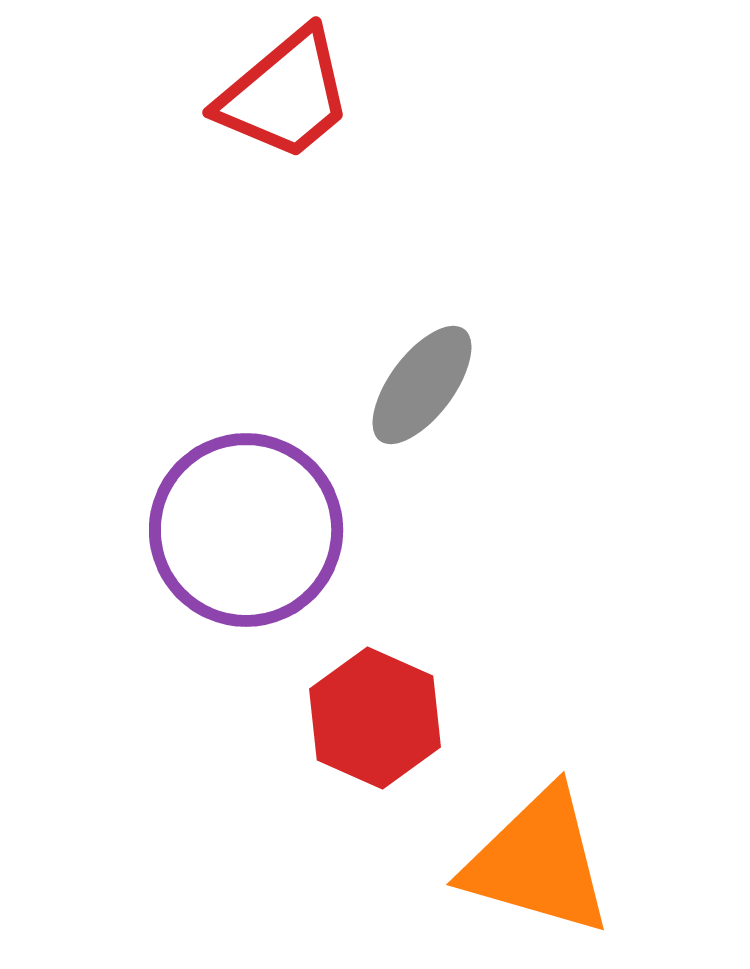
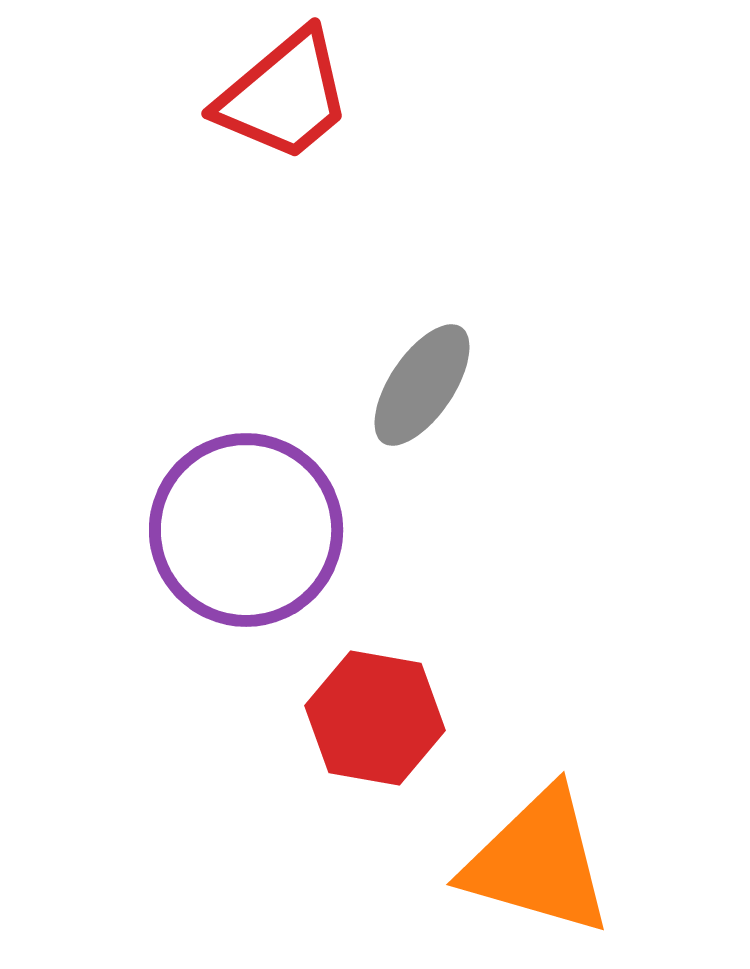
red trapezoid: moved 1 px left, 1 px down
gray ellipse: rotated 3 degrees counterclockwise
red hexagon: rotated 14 degrees counterclockwise
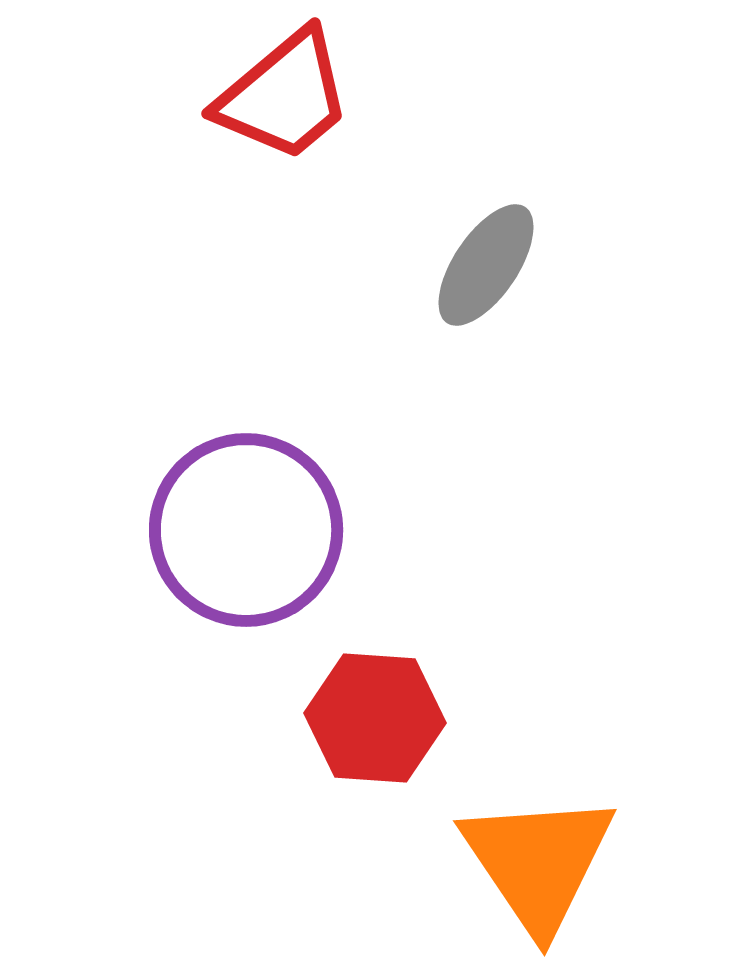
gray ellipse: moved 64 px right, 120 px up
red hexagon: rotated 6 degrees counterclockwise
orange triangle: rotated 40 degrees clockwise
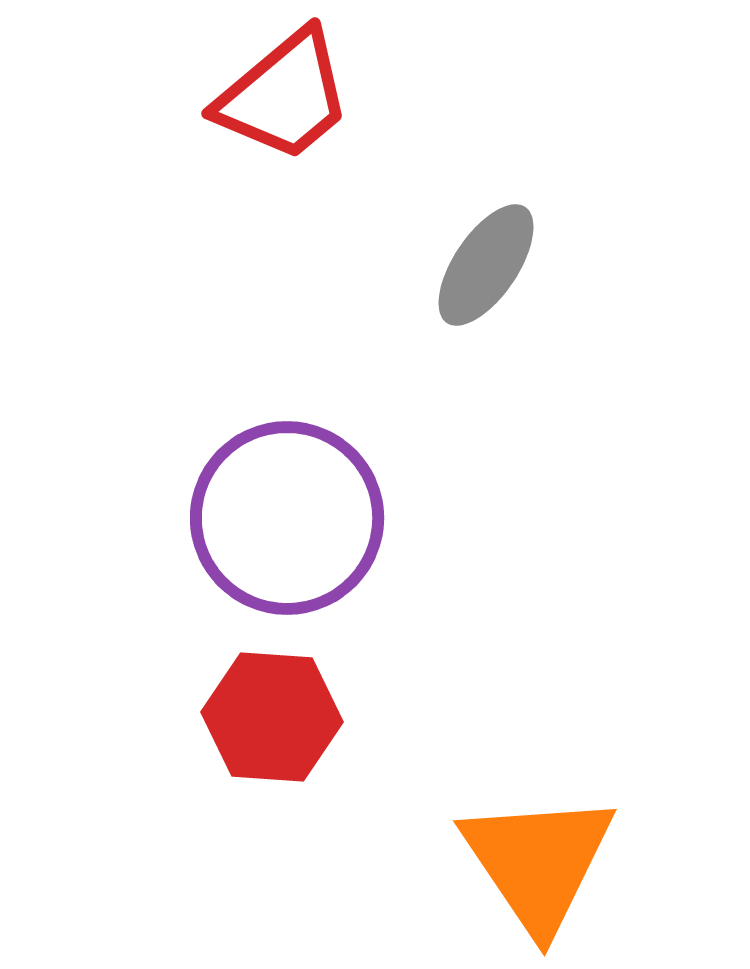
purple circle: moved 41 px right, 12 px up
red hexagon: moved 103 px left, 1 px up
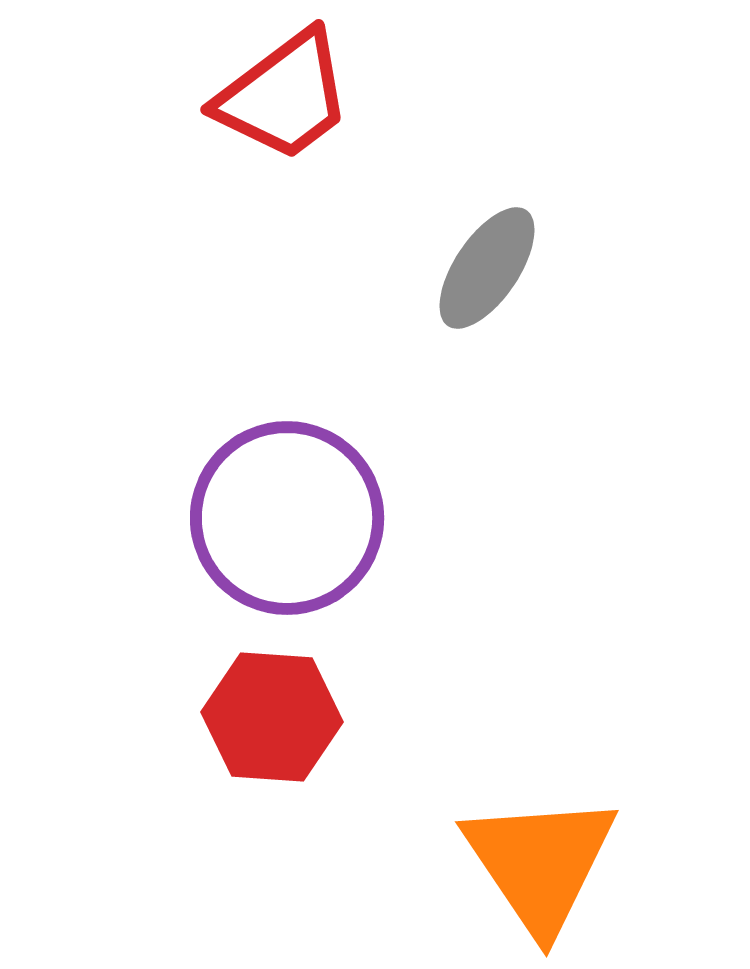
red trapezoid: rotated 3 degrees clockwise
gray ellipse: moved 1 px right, 3 px down
orange triangle: moved 2 px right, 1 px down
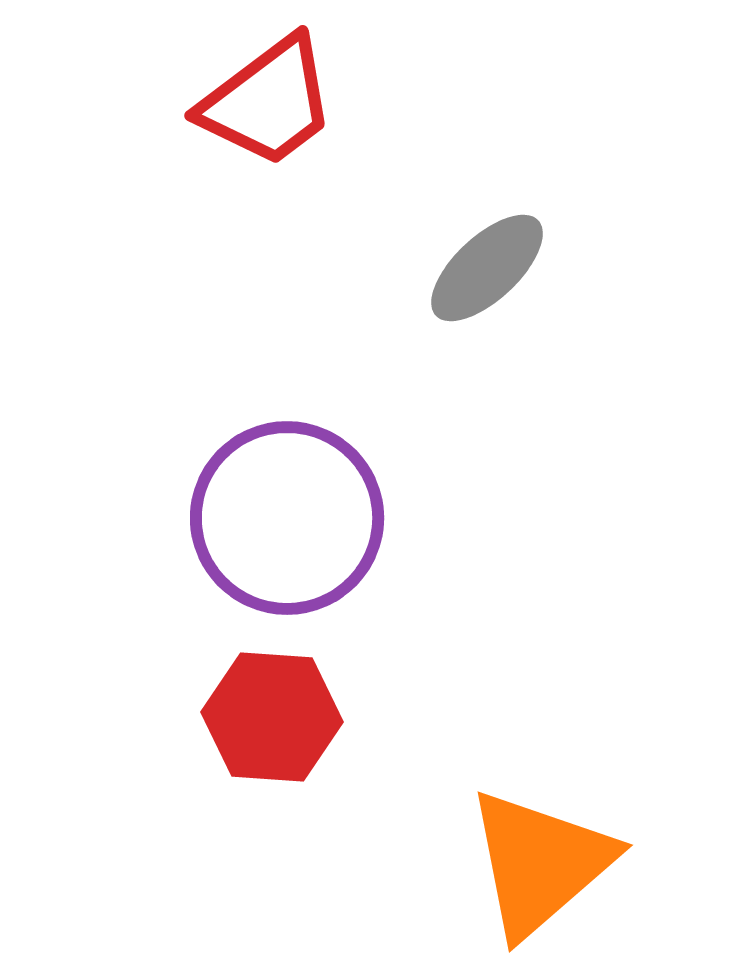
red trapezoid: moved 16 px left, 6 px down
gray ellipse: rotated 13 degrees clockwise
orange triangle: rotated 23 degrees clockwise
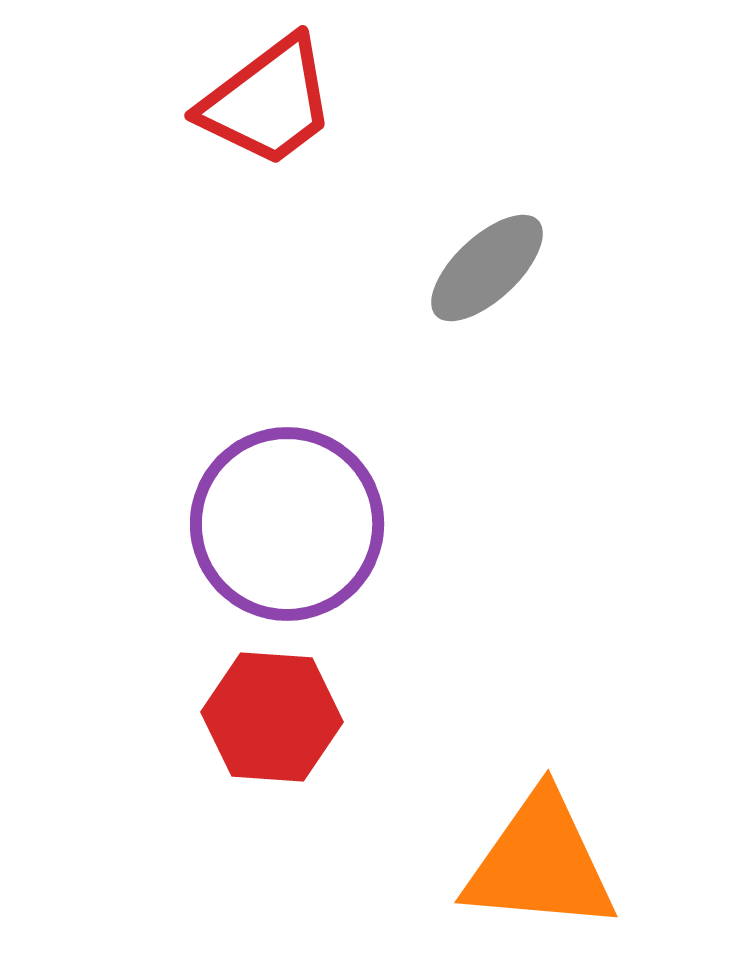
purple circle: moved 6 px down
orange triangle: rotated 46 degrees clockwise
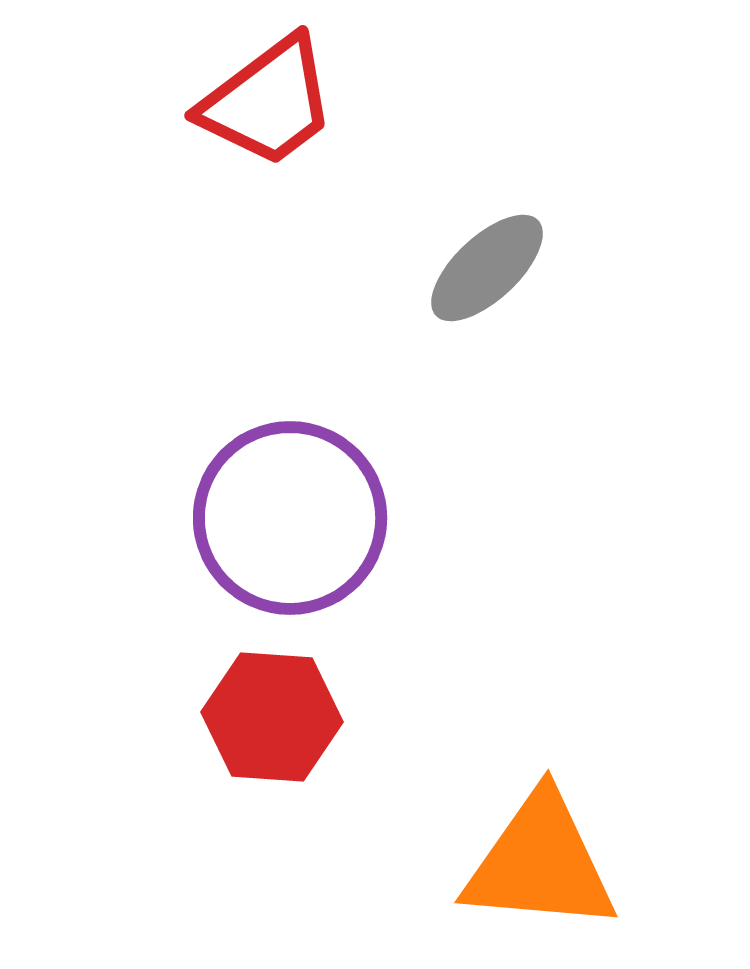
purple circle: moved 3 px right, 6 px up
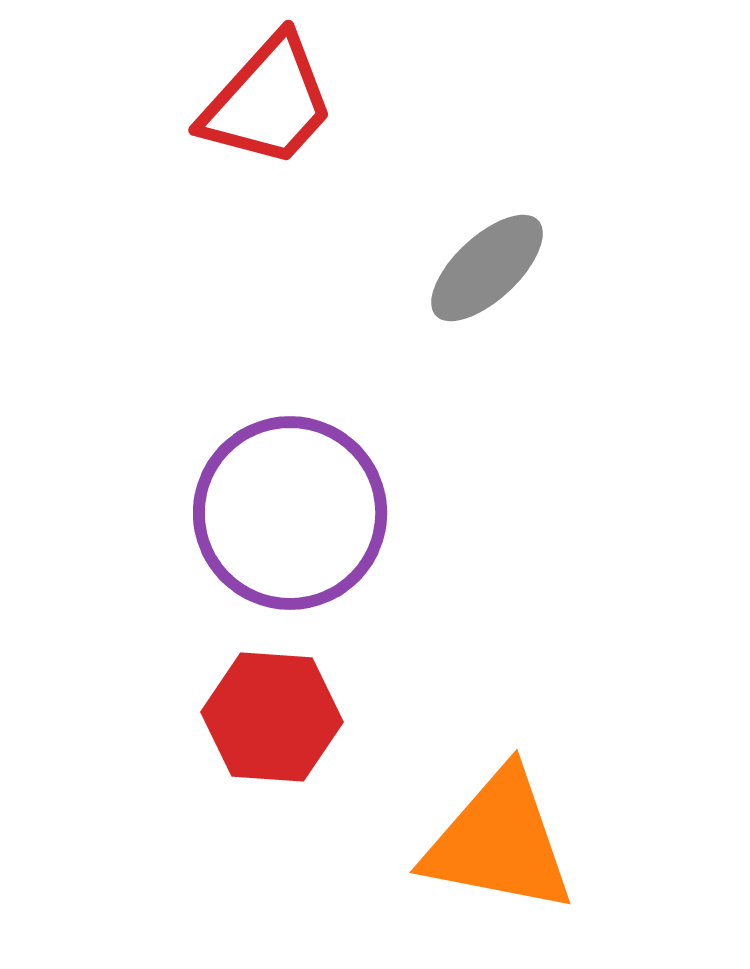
red trapezoid: rotated 11 degrees counterclockwise
purple circle: moved 5 px up
orange triangle: moved 41 px left, 21 px up; rotated 6 degrees clockwise
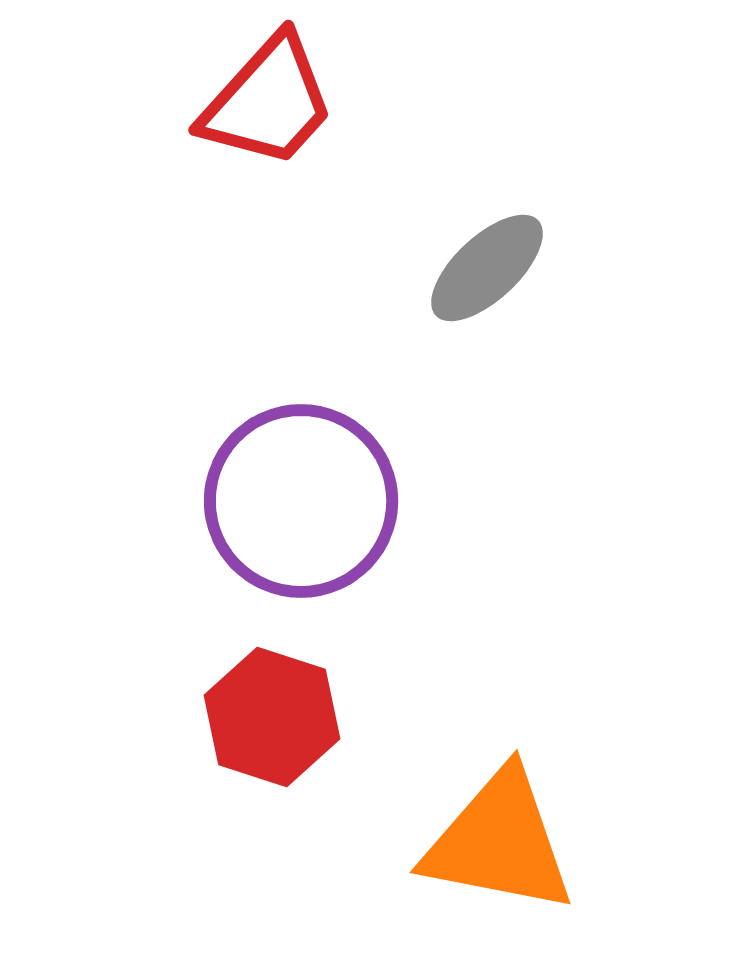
purple circle: moved 11 px right, 12 px up
red hexagon: rotated 14 degrees clockwise
